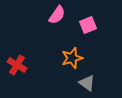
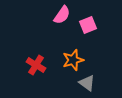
pink semicircle: moved 5 px right
orange star: moved 1 px right, 2 px down
red cross: moved 19 px right
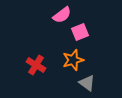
pink semicircle: rotated 18 degrees clockwise
pink square: moved 8 px left, 7 px down
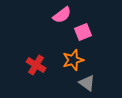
pink square: moved 3 px right
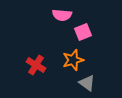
pink semicircle: rotated 42 degrees clockwise
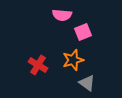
red cross: moved 2 px right
